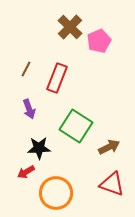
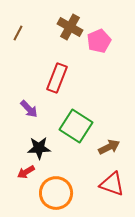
brown cross: rotated 15 degrees counterclockwise
brown line: moved 8 px left, 36 px up
purple arrow: rotated 24 degrees counterclockwise
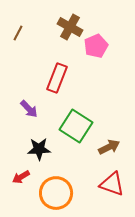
pink pentagon: moved 3 px left, 5 px down
black star: moved 1 px down
red arrow: moved 5 px left, 5 px down
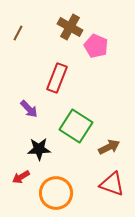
pink pentagon: rotated 25 degrees counterclockwise
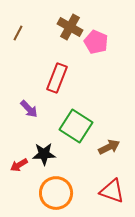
pink pentagon: moved 4 px up
black star: moved 5 px right, 5 px down
red arrow: moved 2 px left, 12 px up
red triangle: moved 7 px down
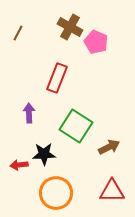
purple arrow: moved 4 px down; rotated 138 degrees counterclockwise
red arrow: rotated 24 degrees clockwise
red triangle: rotated 20 degrees counterclockwise
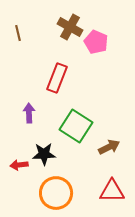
brown line: rotated 42 degrees counterclockwise
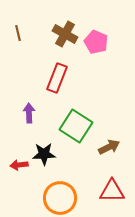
brown cross: moved 5 px left, 7 px down
orange circle: moved 4 px right, 5 px down
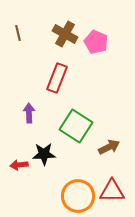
orange circle: moved 18 px right, 2 px up
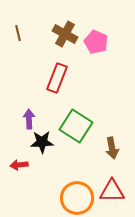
purple arrow: moved 6 px down
brown arrow: moved 3 px right, 1 px down; rotated 105 degrees clockwise
black star: moved 2 px left, 12 px up
orange circle: moved 1 px left, 2 px down
